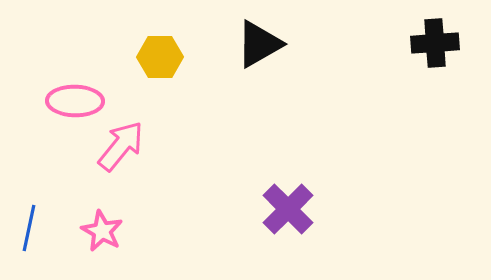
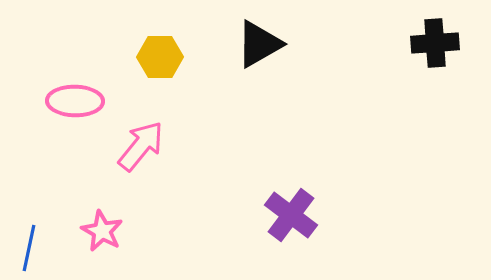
pink arrow: moved 20 px right
purple cross: moved 3 px right, 6 px down; rotated 8 degrees counterclockwise
blue line: moved 20 px down
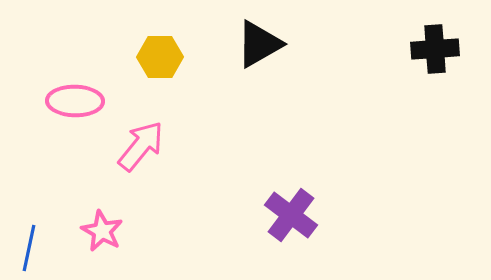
black cross: moved 6 px down
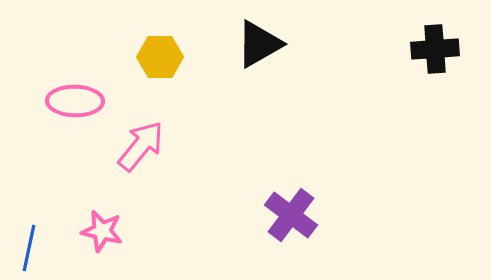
pink star: rotated 15 degrees counterclockwise
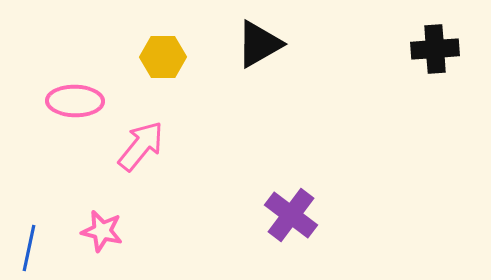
yellow hexagon: moved 3 px right
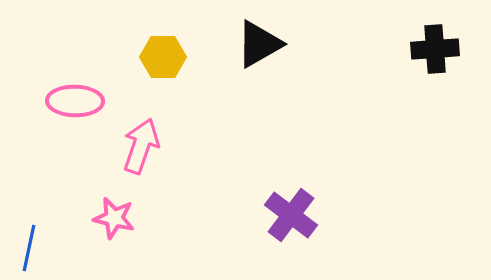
pink arrow: rotated 20 degrees counterclockwise
pink star: moved 12 px right, 13 px up
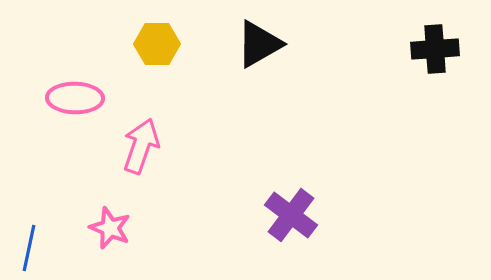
yellow hexagon: moved 6 px left, 13 px up
pink ellipse: moved 3 px up
pink star: moved 4 px left, 10 px down; rotated 9 degrees clockwise
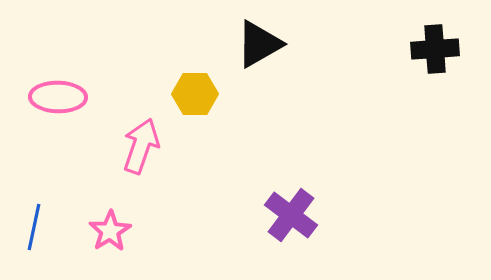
yellow hexagon: moved 38 px right, 50 px down
pink ellipse: moved 17 px left, 1 px up
pink star: moved 3 px down; rotated 18 degrees clockwise
blue line: moved 5 px right, 21 px up
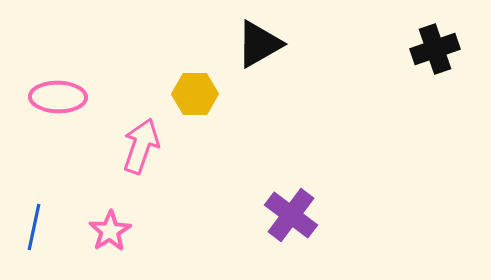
black cross: rotated 15 degrees counterclockwise
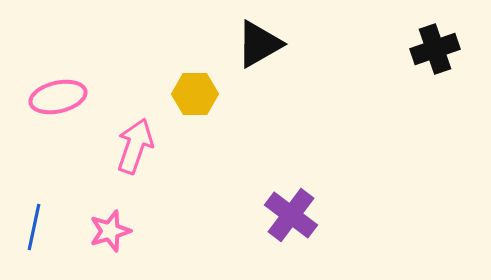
pink ellipse: rotated 14 degrees counterclockwise
pink arrow: moved 6 px left
pink star: rotated 15 degrees clockwise
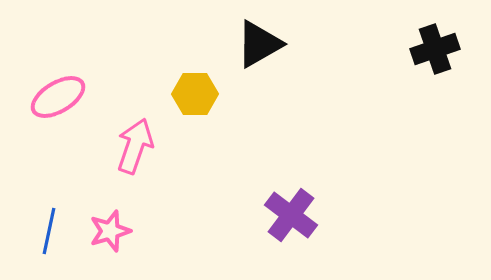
pink ellipse: rotated 18 degrees counterclockwise
blue line: moved 15 px right, 4 px down
